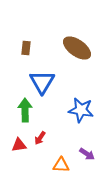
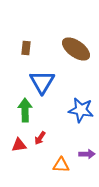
brown ellipse: moved 1 px left, 1 px down
purple arrow: rotated 35 degrees counterclockwise
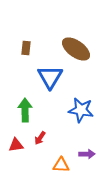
blue triangle: moved 8 px right, 5 px up
red triangle: moved 3 px left
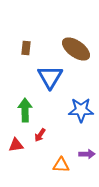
blue star: rotated 10 degrees counterclockwise
red arrow: moved 3 px up
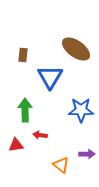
brown rectangle: moved 3 px left, 7 px down
red arrow: rotated 64 degrees clockwise
orange triangle: rotated 36 degrees clockwise
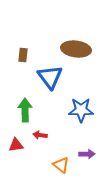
brown ellipse: rotated 28 degrees counterclockwise
blue triangle: rotated 8 degrees counterclockwise
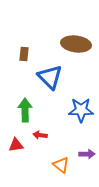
brown ellipse: moved 5 px up
brown rectangle: moved 1 px right, 1 px up
blue triangle: rotated 8 degrees counterclockwise
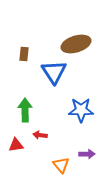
brown ellipse: rotated 24 degrees counterclockwise
blue triangle: moved 4 px right, 5 px up; rotated 12 degrees clockwise
orange triangle: rotated 12 degrees clockwise
